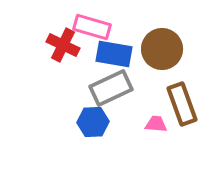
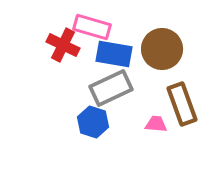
blue hexagon: rotated 20 degrees clockwise
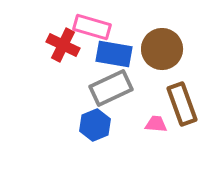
blue hexagon: moved 2 px right, 3 px down; rotated 20 degrees clockwise
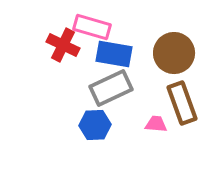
brown circle: moved 12 px right, 4 px down
brown rectangle: moved 1 px up
blue hexagon: rotated 20 degrees clockwise
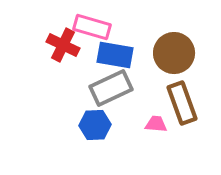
blue rectangle: moved 1 px right, 1 px down
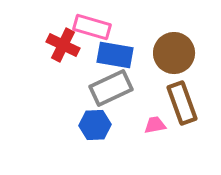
pink trapezoid: moved 1 px left, 1 px down; rotated 15 degrees counterclockwise
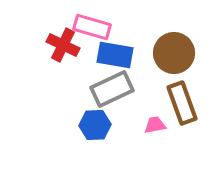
gray rectangle: moved 1 px right, 1 px down
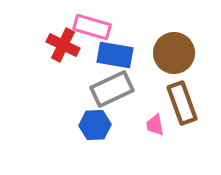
pink trapezoid: rotated 90 degrees counterclockwise
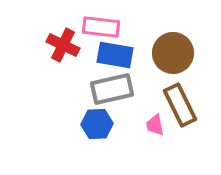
pink rectangle: moved 9 px right; rotated 9 degrees counterclockwise
brown circle: moved 1 px left
gray rectangle: rotated 12 degrees clockwise
brown rectangle: moved 2 px left, 2 px down; rotated 6 degrees counterclockwise
blue hexagon: moved 2 px right, 1 px up
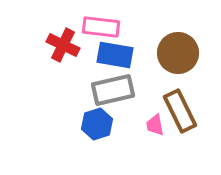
brown circle: moved 5 px right
gray rectangle: moved 1 px right, 1 px down
brown rectangle: moved 6 px down
blue hexagon: rotated 16 degrees counterclockwise
